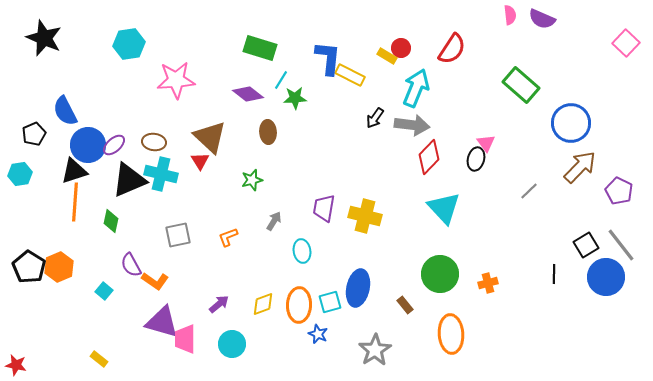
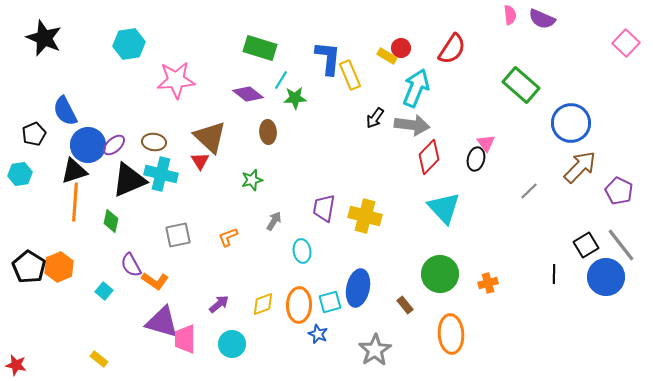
yellow rectangle at (350, 75): rotated 40 degrees clockwise
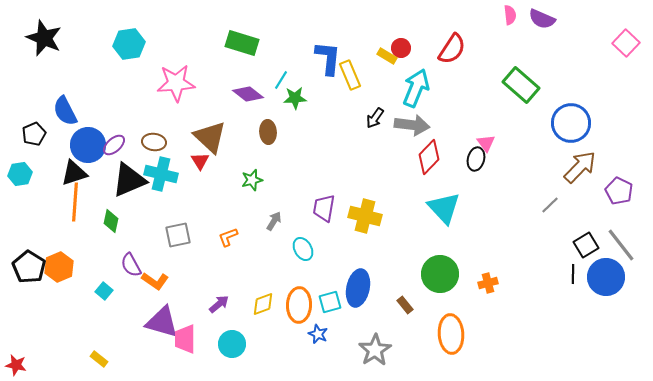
green rectangle at (260, 48): moved 18 px left, 5 px up
pink star at (176, 80): moved 3 px down
black triangle at (74, 171): moved 2 px down
gray line at (529, 191): moved 21 px right, 14 px down
cyan ellipse at (302, 251): moved 1 px right, 2 px up; rotated 20 degrees counterclockwise
black line at (554, 274): moved 19 px right
